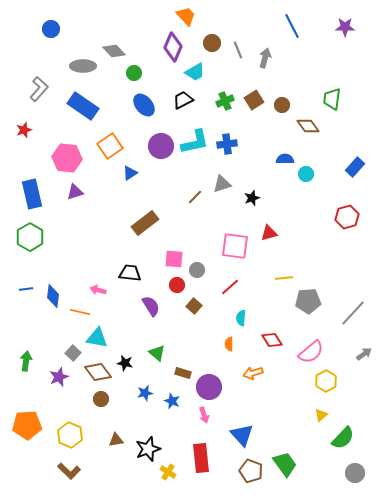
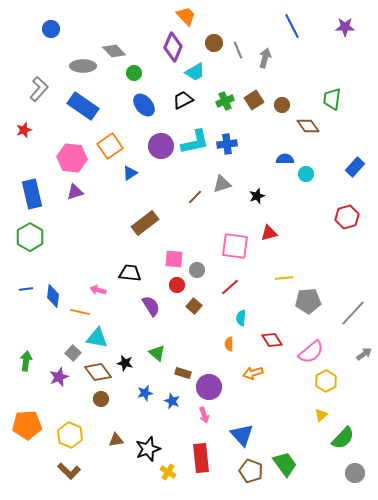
brown circle at (212, 43): moved 2 px right
pink hexagon at (67, 158): moved 5 px right
black star at (252, 198): moved 5 px right, 2 px up
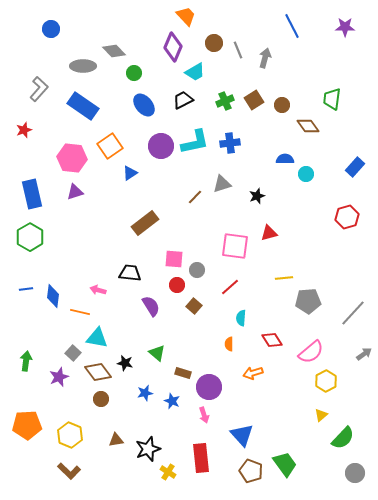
blue cross at (227, 144): moved 3 px right, 1 px up
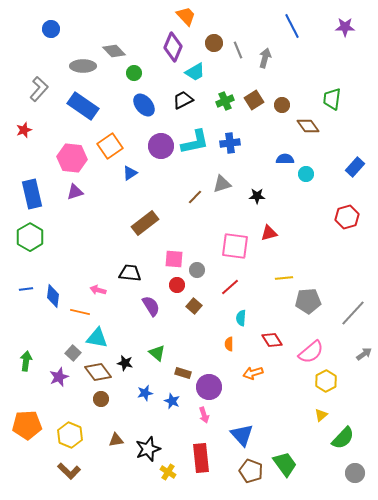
black star at (257, 196): rotated 21 degrees clockwise
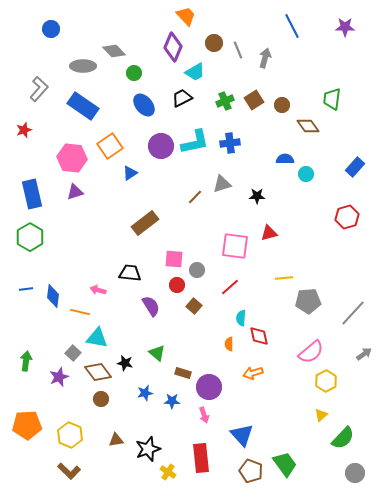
black trapezoid at (183, 100): moved 1 px left, 2 px up
red diamond at (272, 340): moved 13 px left, 4 px up; rotated 20 degrees clockwise
blue star at (172, 401): rotated 21 degrees counterclockwise
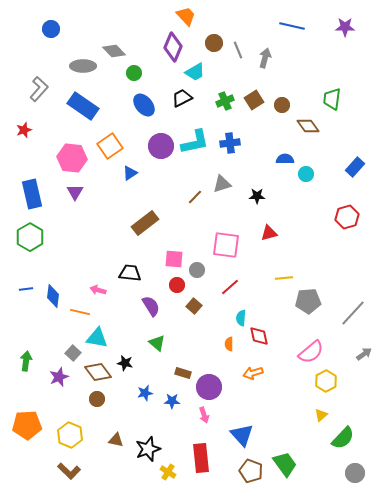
blue line at (292, 26): rotated 50 degrees counterclockwise
purple triangle at (75, 192): rotated 42 degrees counterclockwise
pink square at (235, 246): moved 9 px left, 1 px up
green triangle at (157, 353): moved 10 px up
brown circle at (101, 399): moved 4 px left
brown triangle at (116, 440): rotated 21 degrees clockwise
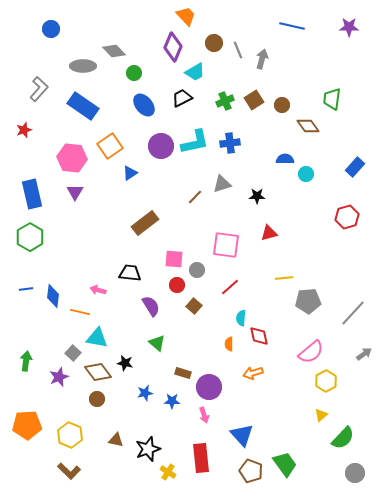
purple star at (345, 27): moved 4 px right
gray arrow at (265, 58): moved 3 px left, 1 px down
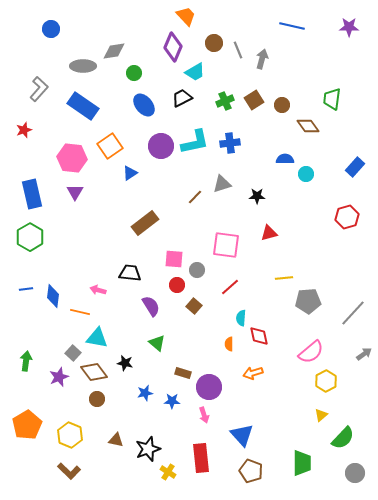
gray diamond at (114, 51): rotated 55 degrees counterclockwise
brown diamond at (98, 372): moved 4 px left
orange pentagon at (27, 425): rotated 28 degrees counterclockwise
green trapezoid at (285, 464): moved 17 px right, 1 px up; rotated 36 degrees clockwise
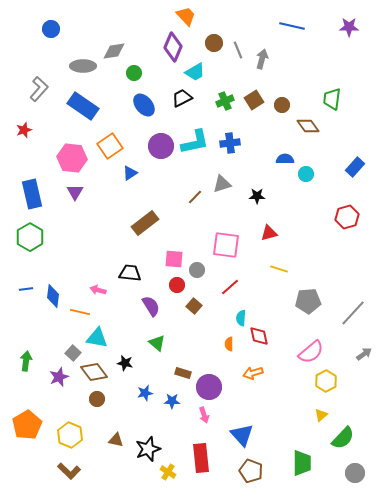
yellow line at (284, 278): moved 5 px left, 9 px up; rotated 24 degrees clockwise
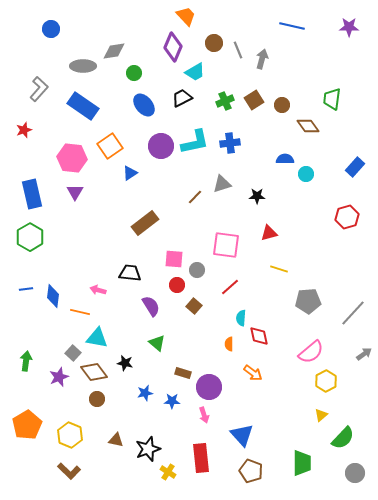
orange arrow at (253, 373): rotated 126 degrees counterclockwise
